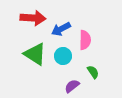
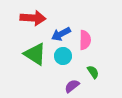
blue arrow: moved 5 px down
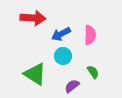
pink semicircle: moved 5 px right, 5 px up
green triangle: moved 20 px down
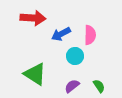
cyan circle: moved 12 px right
green semicircle: moved 6 px right, 14 px down
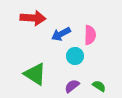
green semicircle: rotated 24 degrees counterclockwise
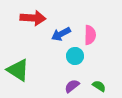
green triangle: moved 17 px left, 4 px up
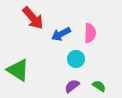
red arrow: rotated 45 degrees clockwise
pink semicircle: moved 2 px up
cyan circle: moved 1 px right, 3 px down
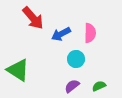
green semicircle: rotated 56 degrees counterclockwise
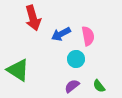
red arrow: rotated 25 degrees clockwise
pink semicircle: moved 2 px left, 3 px down; rotated 12 degrees counterclockwise
green semicircle: rotated 104 degrees counterclockwise
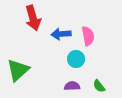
blue arrow: rotated 24 degrees clockwise
green triangle: rotated 45 degrees clockwise
purple semicircle: rotated 35 degrees clockwise
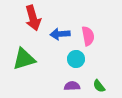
blue arrow: moved 1 px left
green triangle: moved 6 px right, 11 px up; rotated 25 degrees clockwise
